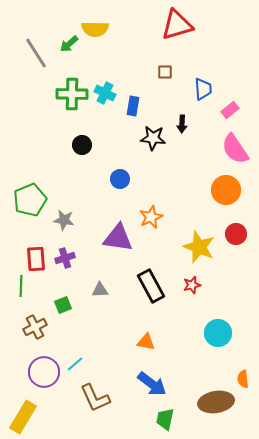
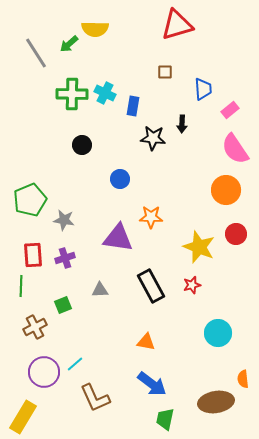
orange star: rotated 25 degrees clockwise
red rectangle: moved 3 px left, 4 px up
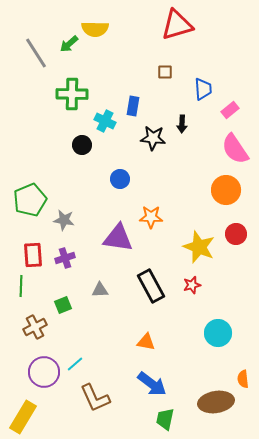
cyan cross: moved 28 px down
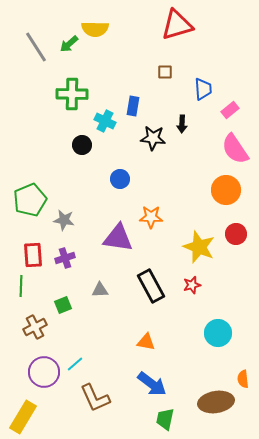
gray line: moved 6 px up
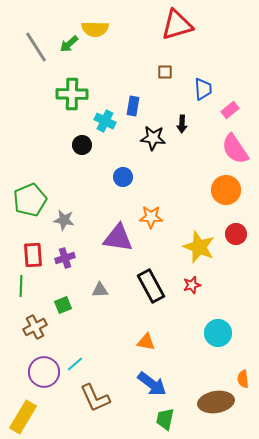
blue circle: moved 3 px right, 2 px up
